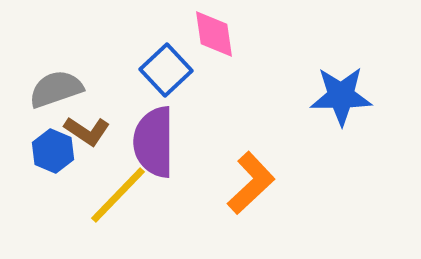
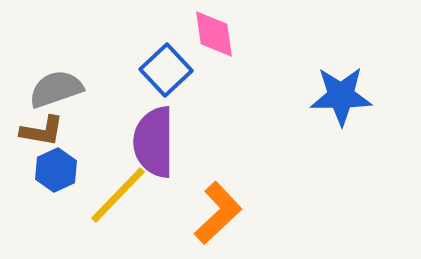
brown L-shape: moved 45 px left; rotated 24 degrees counterclockwise
blue hexagon: moved 3 px right, 19 px down; rotated 12 degrees clockwise
orange L-shape: moved 33 px left, 30 px down
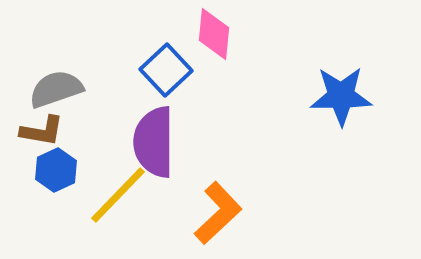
pink diamond: rotated 14 degrees clockwise
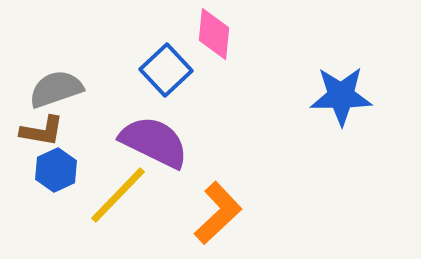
purple semicircle: rotated 116 degrees clockwise
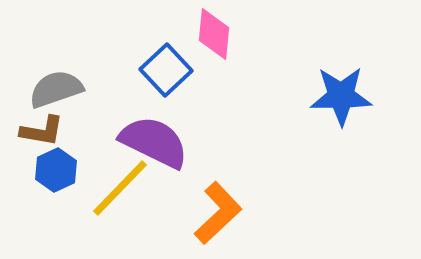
yellow line: moved 2 px right, 7 px up
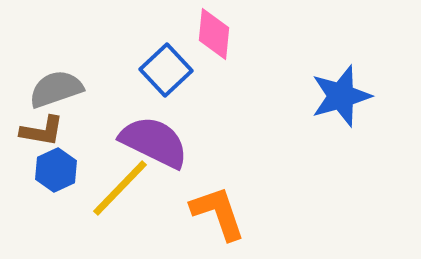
blue star: rotated 16 degrees counterclockwise
orange L-shape: rotated 66 degrees counterclockwise
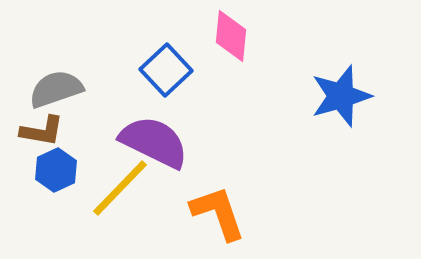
pink diamond: moved 17 px right, 2 px down
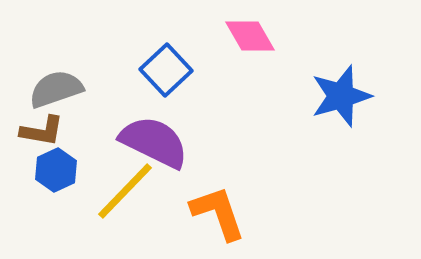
pink diamond: moved 19 px right; rotated 36 degrees counterclockwise
yellow line: moved 5 px right, 3 px down
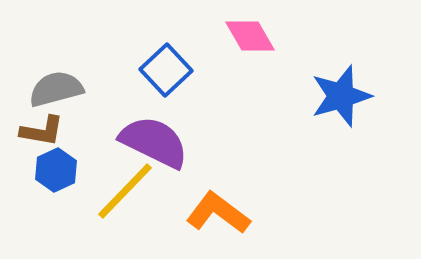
gray semicircle: rotated 4 degrees clockwise
orange L-shape: rotated 34 degrees counterclockwise
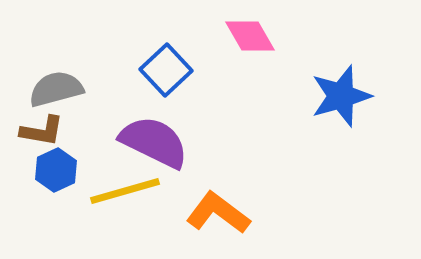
yellow line: rotated 30 degrees clockwise
